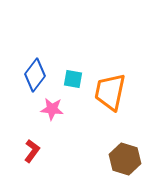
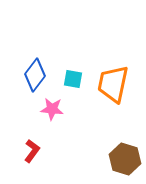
orange trapezoid: moved 3 px right, 8 px up
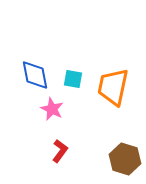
blue diamond: rotated 48 degrees counterclockwise
orange trapezoid: moved 3 px down
pink star: rotated 20 degrees clockwise
red L-shape: moved 28 px right
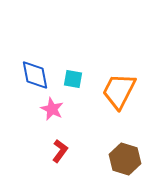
orange trapezoid: moved 6 px right, 4 px down; rotated 15 degrees clockwise
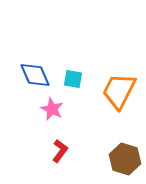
blue diamond: rotated 12 degrees counterclockwise
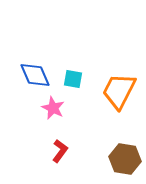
pink star: moved 1 px right, 1 px up
brown hexagon: rotated 8 degrees counterclockwise
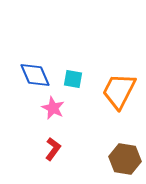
red L-shape: moved 7 px left, 2 px up
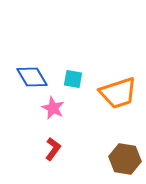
blue diamond: moved 3 px left, 2 px down; rotated 8 degrees counterclockwise
orange trapezoid: moved 1 px left, 2 px down; rotated 135 degrees counterclockwise
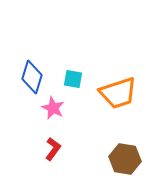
blue diamond: rotated 48 degrees clockwise
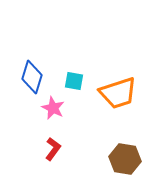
cyan square: moved 1 px right, 2 px down
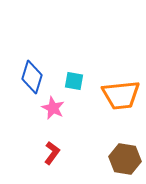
orange trapezoid: moved 3 px right, 2 px down; rotated 12 degrees clockwise
red L-shape: moved 1 px left, 4 px down
